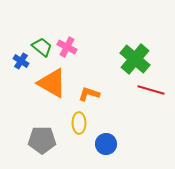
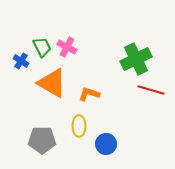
green trapezoid: rotated 25 degrees clockwise
green cross: moved 1 px right; rotated 24 degrees clockwise
yellow ellipse: moved 3 px down
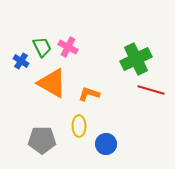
pink cross: moved 1 px right
